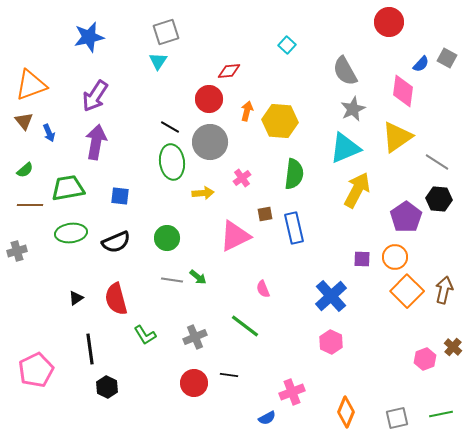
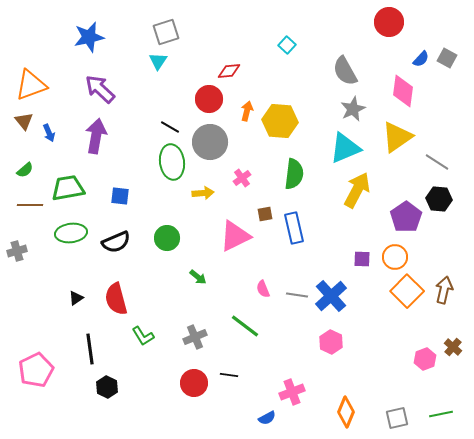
blue semicircle at (421, 64): moved 5 px up
purple arrow at (95, 96): moved 5 px right, 7 px up; rotated 100 degrees clockwise
purple arrow at (96, 142): moved 6 px up
gray line at (172, 280): moved 125 px right, 15 px down
green L-shape at (145, 335): moved 2 px left, 1 px down
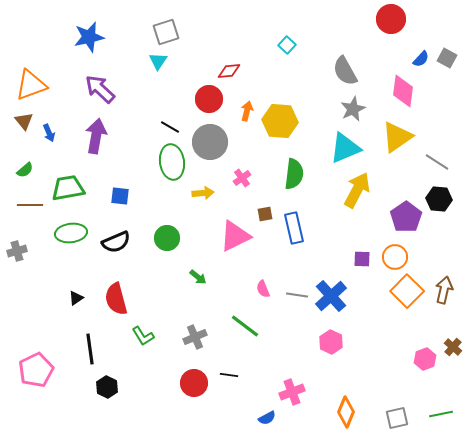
red circle at (389, 22): moved 2 px right, 3 px up
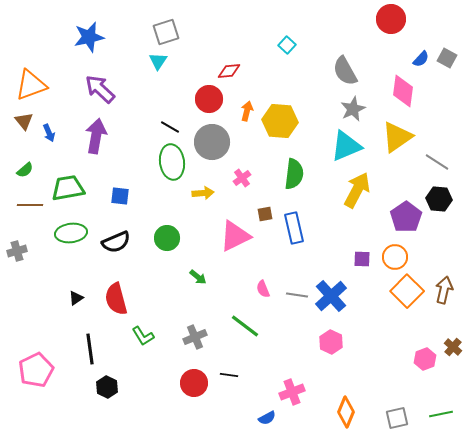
gray circle at (210, 142): moved 2 px right
cyan triangle at (345, 148): moved 1 px right, 2 px up
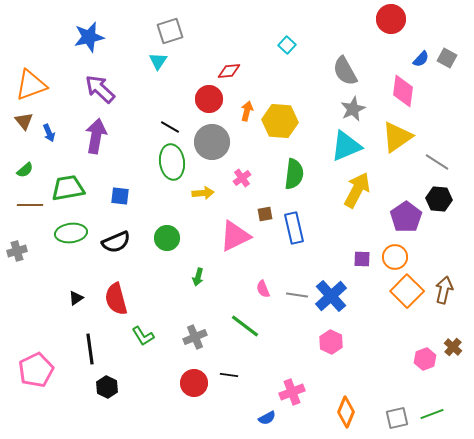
gray square at (166, 32): moved 4 px right, 1 px up
green arrow at (198, 277): rotated 66 degrees clockwise
green line at (441, 414): moved 9 px left; rotated 10 degrees counterclockwise
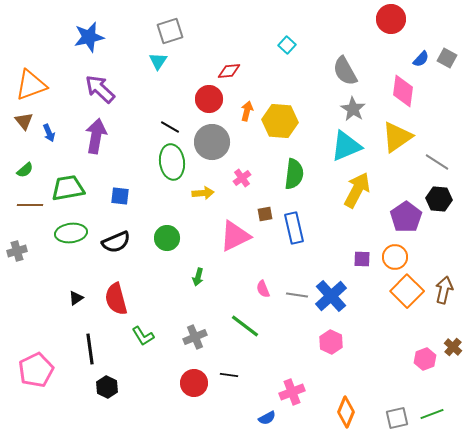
gray star at (353, 109): rotated 15 degrees counterclockwise
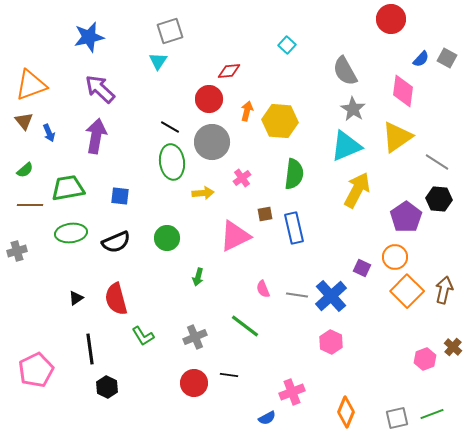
purple square at (362, 259): moved 9 px down; rotated 24 degrees clockwise
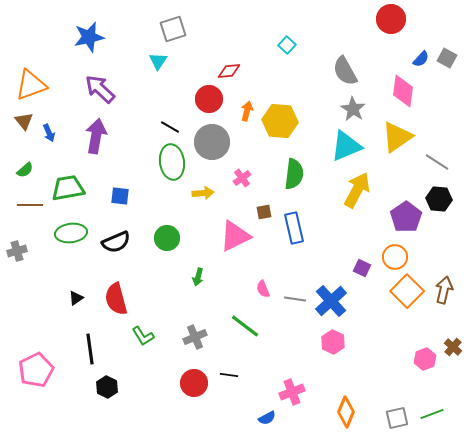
gray square at (170, 31): moved 3 px right, 2 px up
brown square at (265, 214): moved 1 px left, 2 px up
gray line at (297, 295): moved 2 px left, 4 px down
blue cross at (331, 296): moved 5 px down
pink hexagon at (331, 342): moved 2 px right
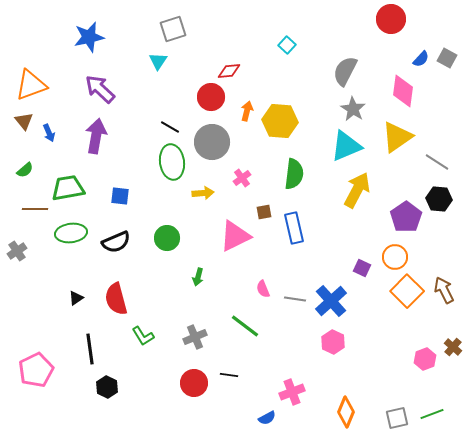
gray semicircle at (345, 71): rotated 56 degrees clockwise
red circle at (209, 99): moved 2 px right, 2 px up
brown line at (30, 205): moved 5 px right, 4 px down
gray cross at (17, 251): rotated 18 degrees counterclockwise
brown arrow at (444, 290): rotated 40 degrees counterclockwise
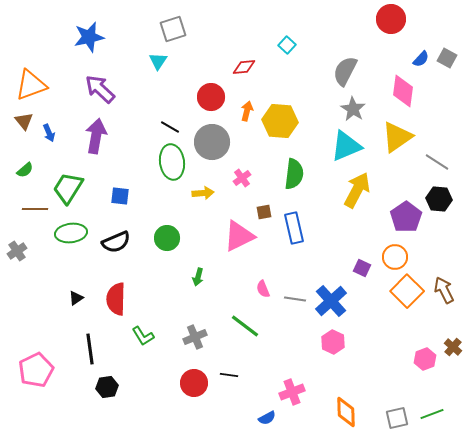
red diamond at (229, 71): moved 15 px right, 4 px up
green trapezoid at (68, 188): rotated 48 degrees counterclockwise
pink triangle at (235, 236): moved 4 px right
red semicircle at (116, 299): rotated 16 degrees clockwise
black hexagon at (107, 387): rotated 25 degrees clockwise
orange diamond at (346, 412): rotated 24 degrees counterclockwise
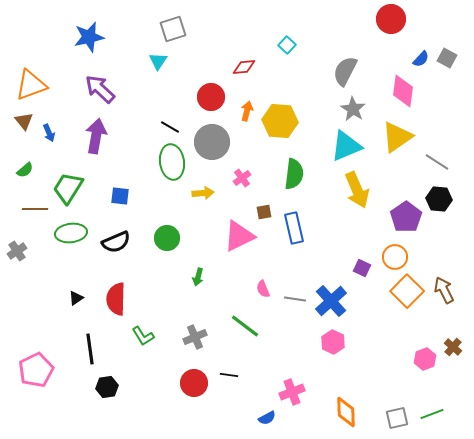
yellow arrow at (357, 190): rotated 129 degrees clockwise
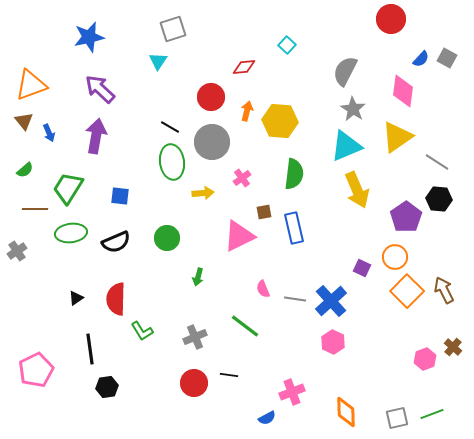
green L-shape at (143, 336): moved 1 px left, 5 px up
